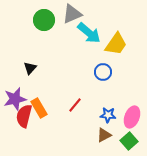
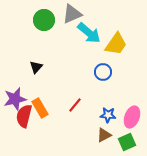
black triangle: moved 6 px right, 1 px up
orange rectangle: moved 1 px right
green square: moved 2 px left, 1 px down; rotated 18 degrees clockwise
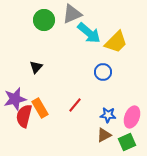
yellow trapezoid: moved 2 px up; rotated 10 degrees clockwise
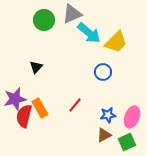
blue star: rotated 14 degrees counterclockwise
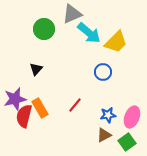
green circle: moved 9 px down
black triangle: moved 2 px down
green square: rotated 12 degrees counterclockwise
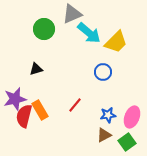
black triangle: rotated 32 degrees clockwise
orange rectangle: moved 2 px down
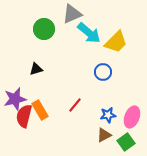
green square: moved 1 px left
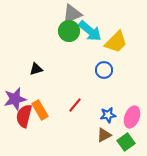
green circle: moved 25 px right, 2 px down
cyan arrow: moved 1 px right, 2 px up
blue circle: moved 1 px right, 2 px up
